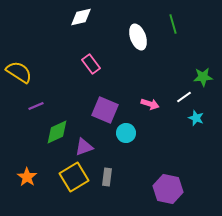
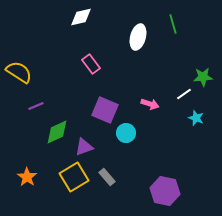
white ellipse: rotated 35 degrees clockwise
white line: moved 3 px up
gray rectangle: rotated 48 degrees counterclockwise
purple hexagon: moved 3 px left, 2 px down
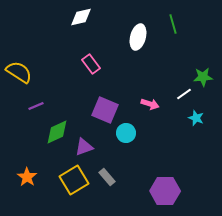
yellow square: moved 3 px down
purple hexagon: rotated 12 degrees counterclockwise
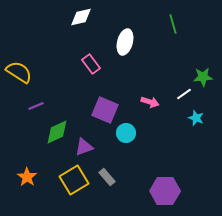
white ellipse: moved 13 px left, 5 px down
pink arrow: moved 2 px up
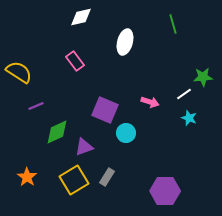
pink rectangle: moved 16 px left, 3 px up
cyan star: moved 7 px left
gray rectangle: rotated 72 degrees clockwise
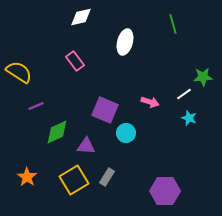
purple triangle: moved 2 px right, 1 px up; rotated 24 degrees clockwise
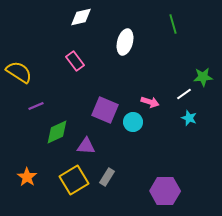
cyan circle: moved 7 px right, 11 px up
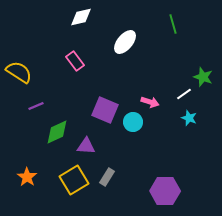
white ellipse: rotated 25 degrees clockwise
green star: rotated 24 degrees clockwise
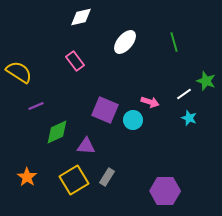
green line: moved 1 px right, 18 px down
green star: moved 3 px right, 4 px down
cyan circle: moved 2 px up
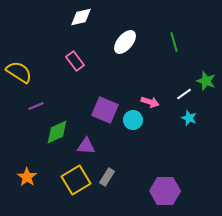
yellow square: moved 2 px right
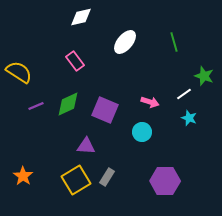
green star: moved 2 px left, 5 px up
cyan circle: moved 9 px right, 12 px down
green diamond: moved 11 px right, 28 px up
orange star: moved 4 px left, 1 px up
purple hexagon: moved 10 px up
